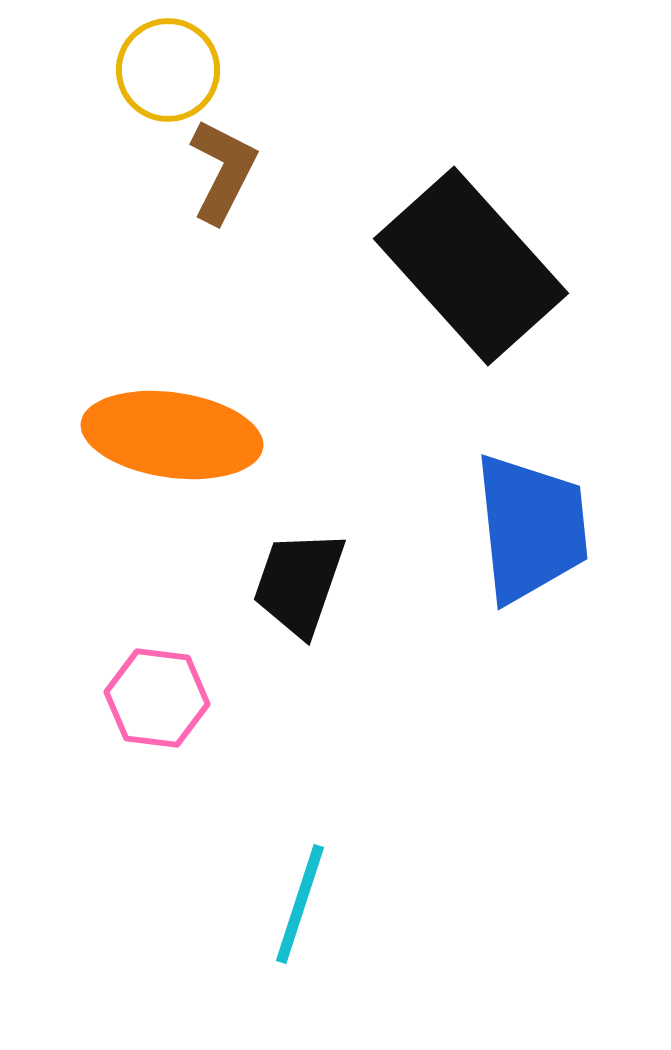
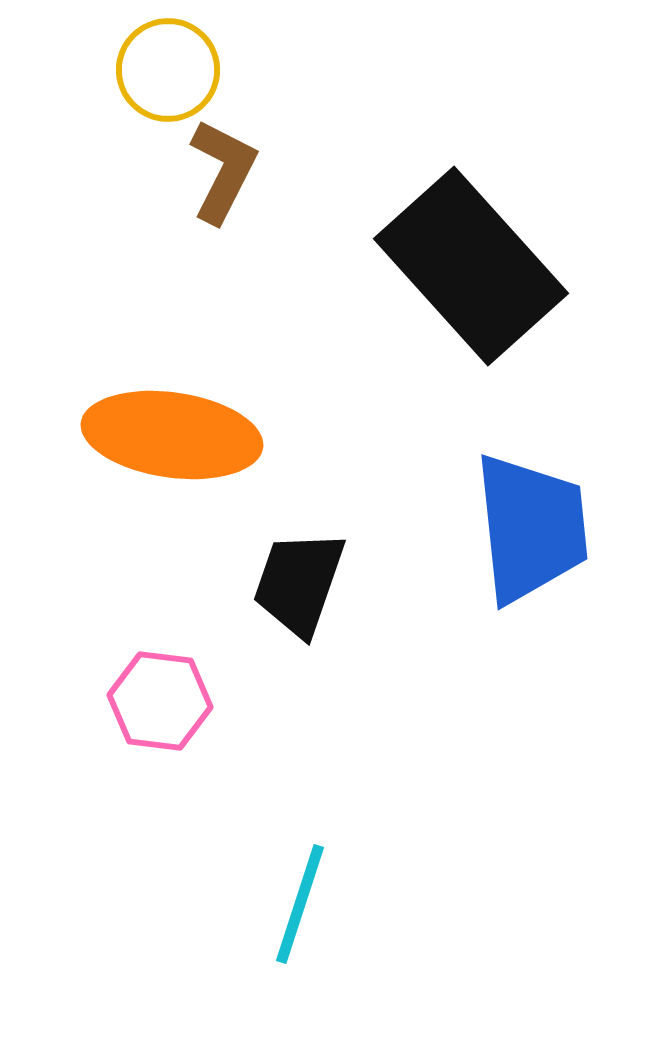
pink hexagon: moved 3 px right, 3 px down
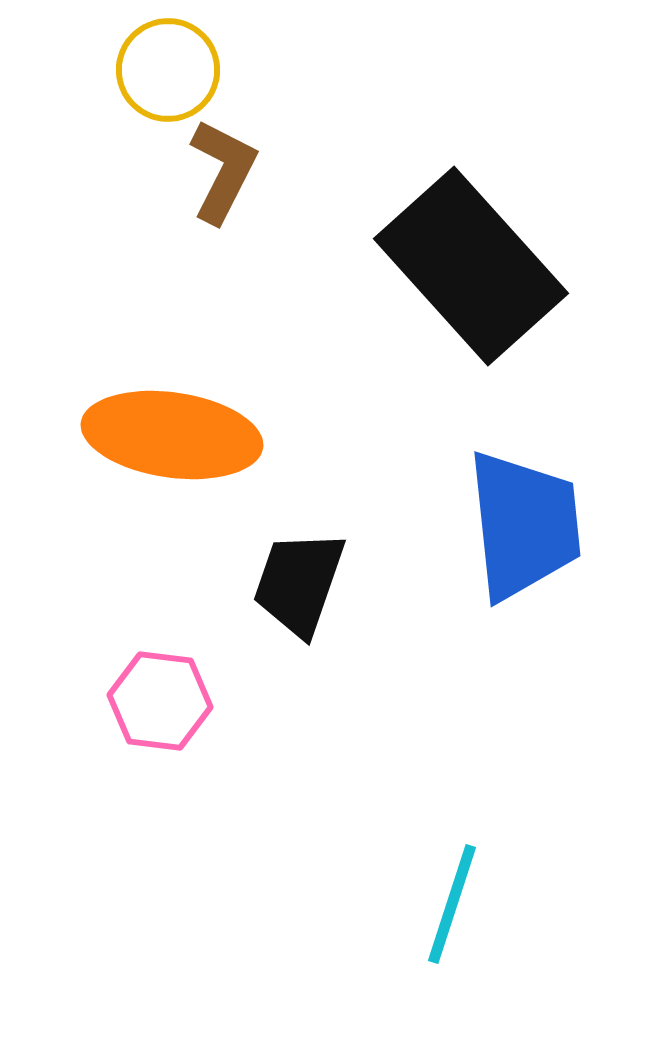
blue trapezoid: moved 7 px left, 3 px up
cyan line: moved 152 px right
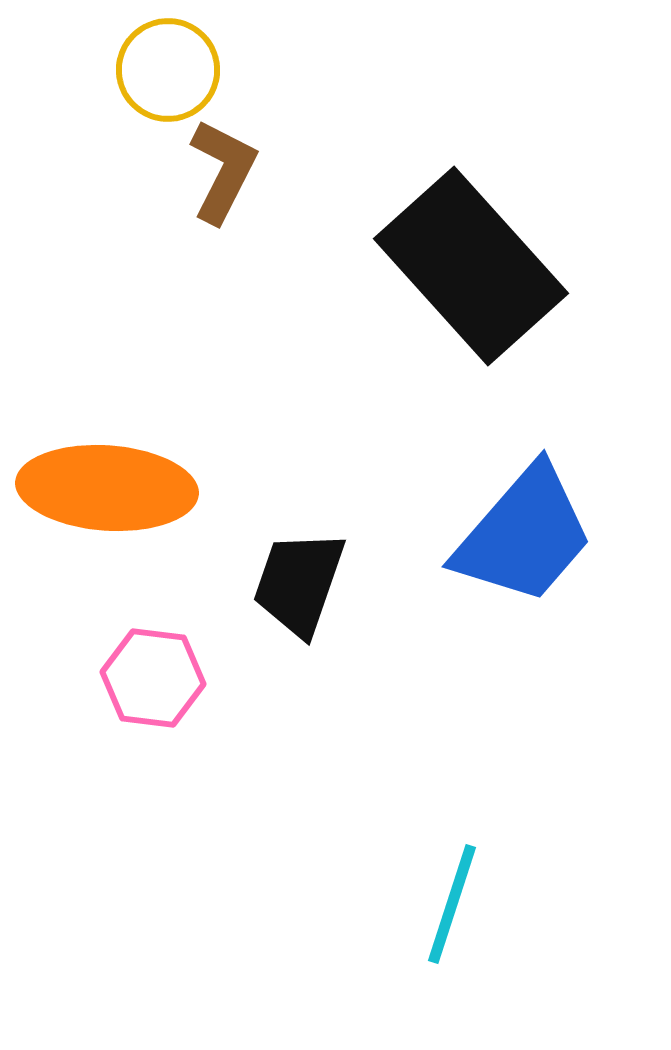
orange ellipse: moved 65 px left, 53 px down; rotated 4 degrees counterclockwise
blue trapezoid: moved 10 px down; rotated 47 degrees clockwise
pink hexagon: moved 7 px left, 23 px up
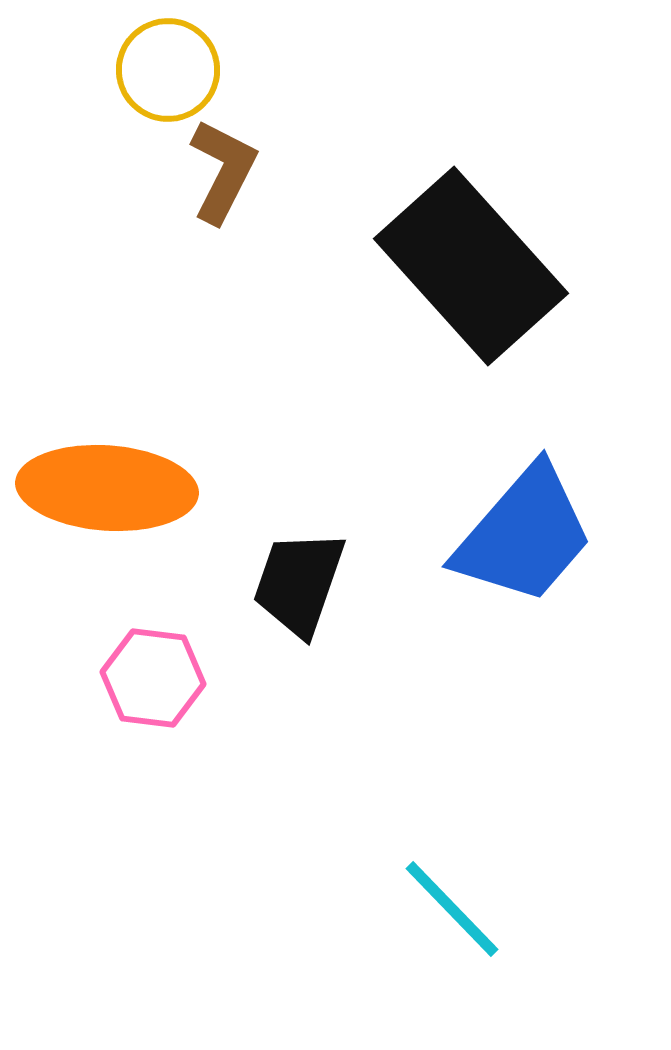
cyan line: moved 5 px down; rotated 62 degrees counterclockwise
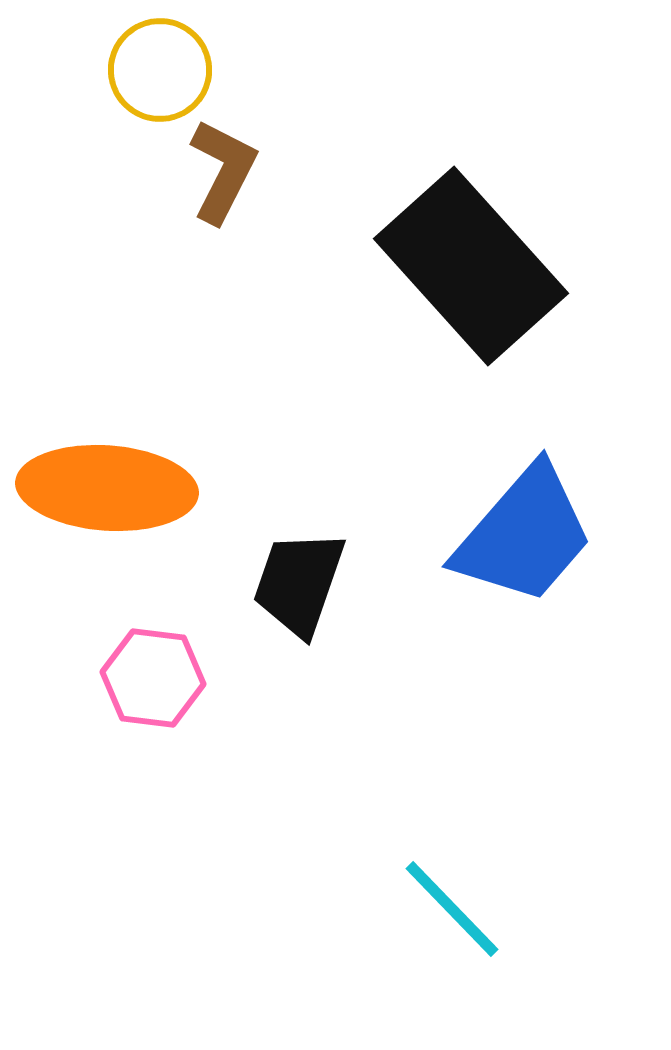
yellow circle: moved 8 px left
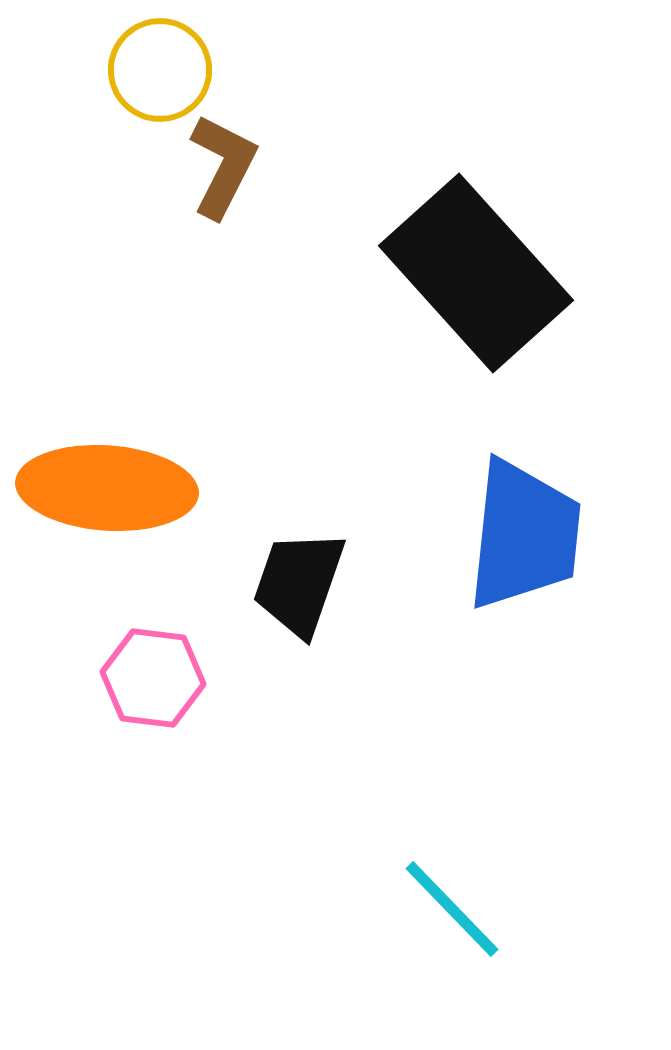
brown L-shape: moved 5 px up
black rectangle: moved 5 px right, 7 px down
blue trapezoid: rotated 35 degrees counterclockwise
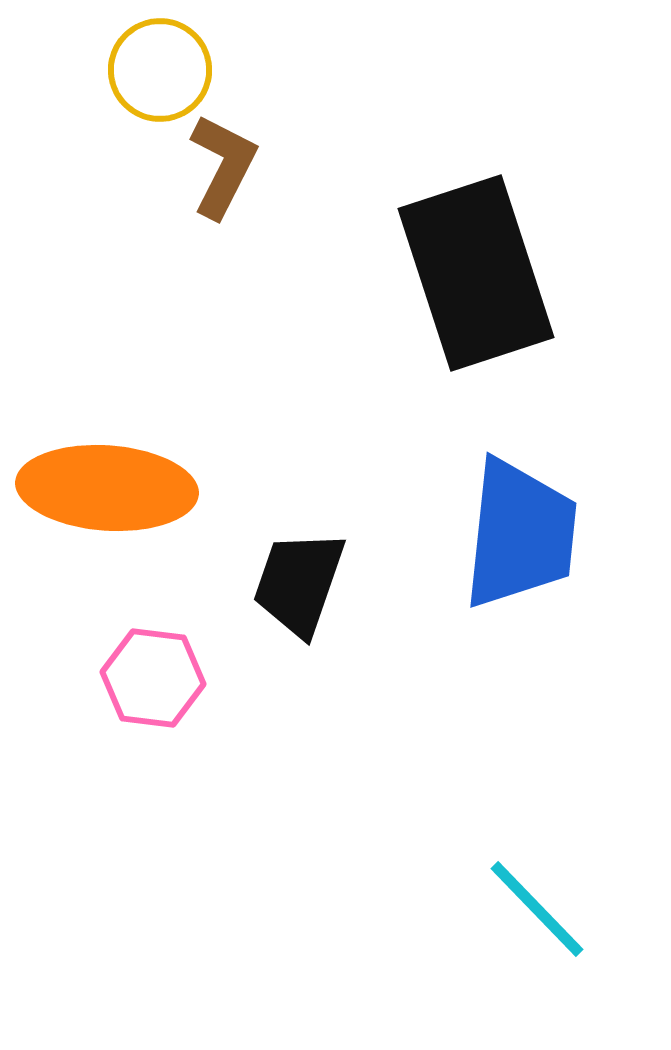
black rectangle: rotated 24 degrees clockwise
blue trapezoid: moved 4 px left, 1 px up
cyan line: moved 85 px right
